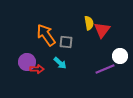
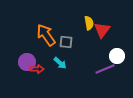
white circle: moved 3 px left
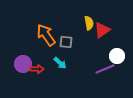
red triangle: rotated 18 degrees clockwise
purple circle: moved 4 px left, 2 px down
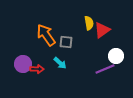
white circle: moved 1 px left
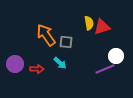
red triangle: moved 3 px up; rotated 18 degrees clockwise
purple circle: moved 8 px left
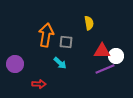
red triangle: moved 24 px down; rotated 18 degrees clockwise
orange arrow: rotated 45 degrees clockwise
red arrow: moved 2 px right, 15 px down
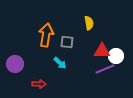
gray square: moved 1 px right
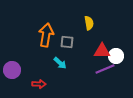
purple circle: moved 3 px left, 6 px down
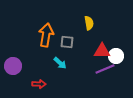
purple circle: moved 1 px right, 4 px up
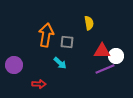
purple circle: moved 1 px right, 1 px up
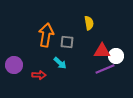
red arrow: moved 9 px up
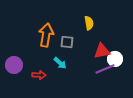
red triangle: rotated 12 degrees counterclockwise
white circle: moved 1 px left, 3 px down
